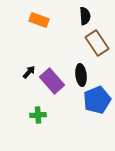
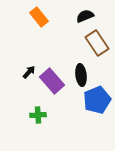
black semicircle: rotated 108 degrees counterclockwise
orange rectangle: moved 3 px up; rotated 30 degrees clockwise
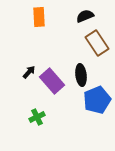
orange rectangle: rotated 36 degrees clockwise
green cross: moved 1 px left, 2 px down; rotated 21 degrees counterclockwise
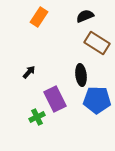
orange rectangle: rotated 36 degrees clockwise
brown rectangle: rotated 25 degrees counterclockwise
purple rectangle: moved 3 px right, 18 px down; rotated 15 degrees clockwise
blue pentagon: rotated 24 degrees clockwise
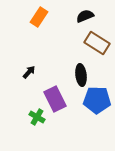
green cross: rotated 35 degrees counterclockwise
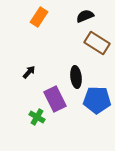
black ellipse: moved 5 px left, 2 px down
